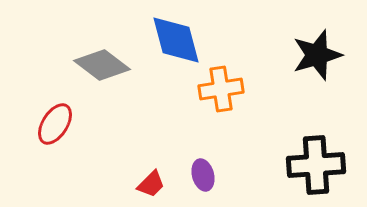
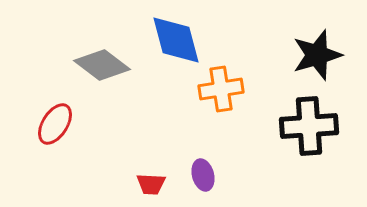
black cross: moved 7 px left, 39 px up
red trapezoid: rotated 48 degrees clockwise
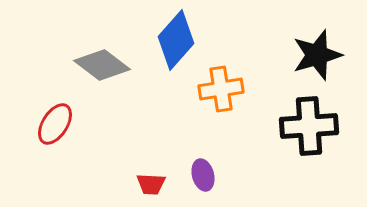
blue diamond: rotated 56 degrees clockwise
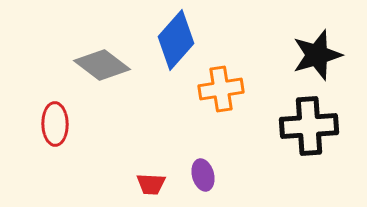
red ellipse: rotated 33 degrees counterclockwise
